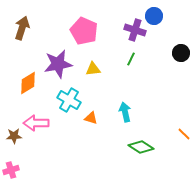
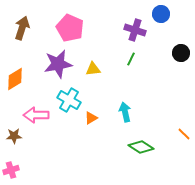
blue circle: moved 7 px right, 2 px up
pink pentagon: moved 14 px left, 3 px up
orange diamond: moved 13 px left, 4 px up
orange triangle: rotated 48 degrees counterclockwise
pink arrow: moved 8 px up
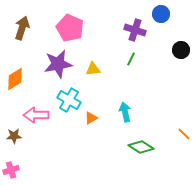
black circle: moved 3 px up
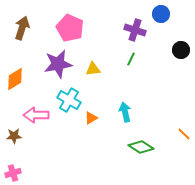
pink cross: moved 2 px right, 3 px down
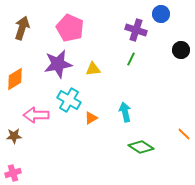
purple cross: moved 1 px right
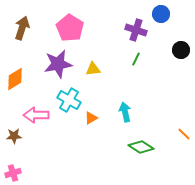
pink pentagon: rotated 8 degrees clockwise
green line: moved 5 px right
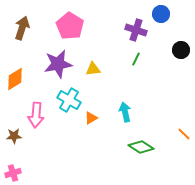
pink pentagon: moved 2 px up
pink arrow: rotated 85 degrees counterclockwise
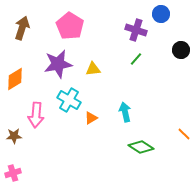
green line: rotated 16 degrees clockwise
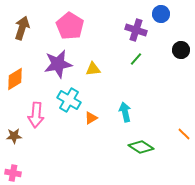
pink cross: rotated 28 degrees clockwise
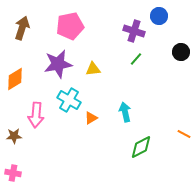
blue circle: moved 2 px left, 2 px down
pink pentagon: rotated 28 degrees clockwise
purple cross: moved 2 px left, 1 px down
black circle: moved 2 px down
orange line: rotated 16 degrees counterclockwise
green diamond: rotated 60 degrees counterclockwise
